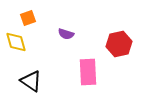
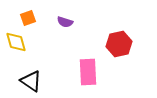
purple semicircle: moved 1 px left, 12 px up
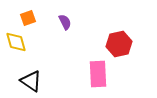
purple semicircle: rotated 133 degrees counterclockwise
pink rectangle: moved 10 px right, 2 px down
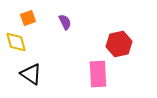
black triangle: moved 7 px up
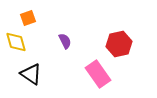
purple semicircle: moved 19 px down
pink rectangle: rotated 32 degrees counterclockwise
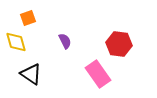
red hexagon: rotated 20 degrees clockwise
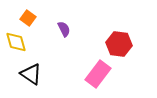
orange square: rotated 35 degrees counterclockwise
purple semicircle: moved 1 px left, 12 px up
pink rectangle: rotated 72 degrees clockwise
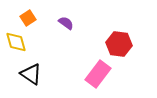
orange square: rotated 21 degrees clockwise
purple semicircle: moved 2 px right, 6 px up; rotated 28 degrees counterclockwise
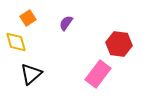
purple semicircle: rotated 91 degrees counterclockwise
black triangle: rotated 45 degrees clockwise
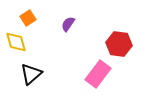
purple semicircle: moved 2 px right, 1 px down
